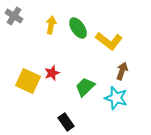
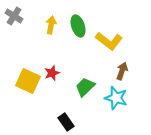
green ellipse: moved 2 px up; rotated 15 degrees clockwise
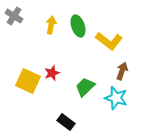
black rectangle: rotated 18 degrees counterclockwise
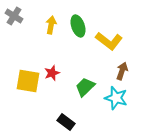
yellow square: rotated 15 degrees counterclockwise
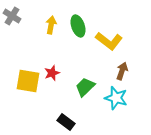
gray cross: moved 2 px left
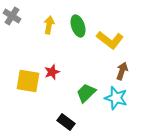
yellow arrow: moved 2 px left
yellow L-shape: moved 1 px right, 1 px up
red star: moved 1 px up
green trapezoid: moved 1 px right, 6 px down
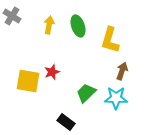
yellow L-shape: rotated 68 degrees clockwise
cyan star: rotated 15 degrees counterclockwise
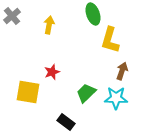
gray cross: rotated 18 degrees clockwise
green ellipse: moved 15 px right, 12 px up
yellow square: moved 11 px down
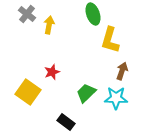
gray cross: moved 15 px right, 2 px up; rotated 12 degrees counterclockwise
yellow square: rotated 25 degrees clockwise
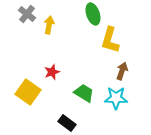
green trapezoid: moved 2 px left; rotated 75 degrees clockwise
black rectangle: moved 1 px right, 1 px down
